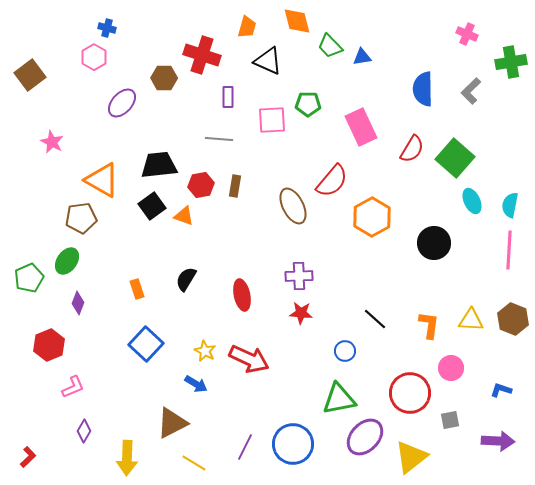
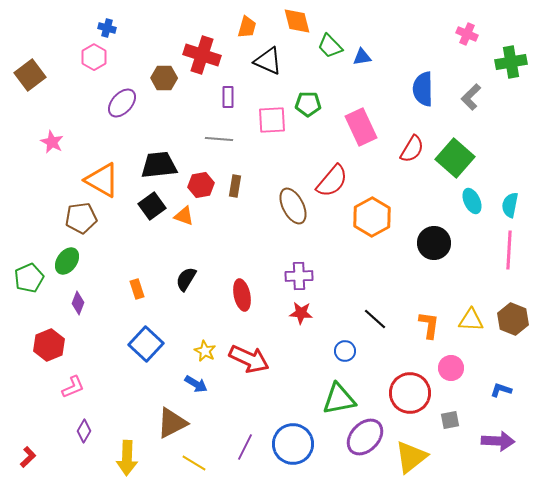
gray L-shape at (471, 91): moved 6 px down
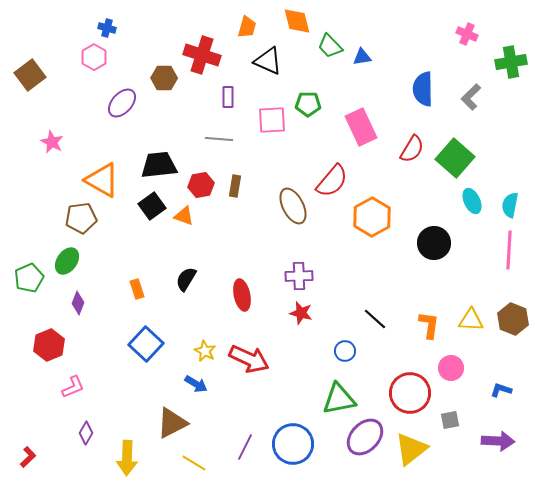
red star at (301, 313): rotated 10 degrees clockwise
purple diamond at (84, 431): moved 2 px right, 2 px down
yellow triangle at (411, 457): moved 8 px up
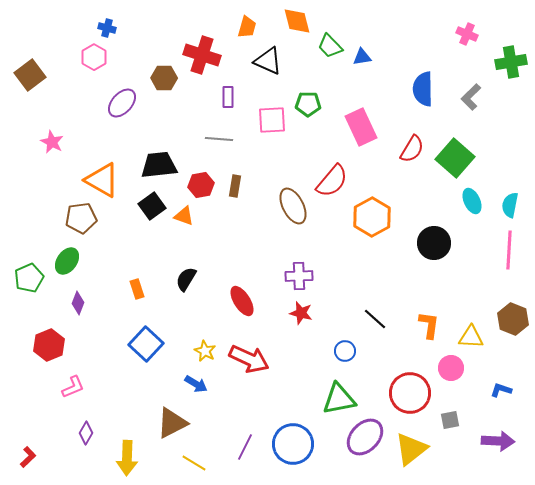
red ellipse at (242, 295): moved 6 px down; rotated 20 degrees counterclockwise
yellow triangle at (471, 320): moved 17 px down
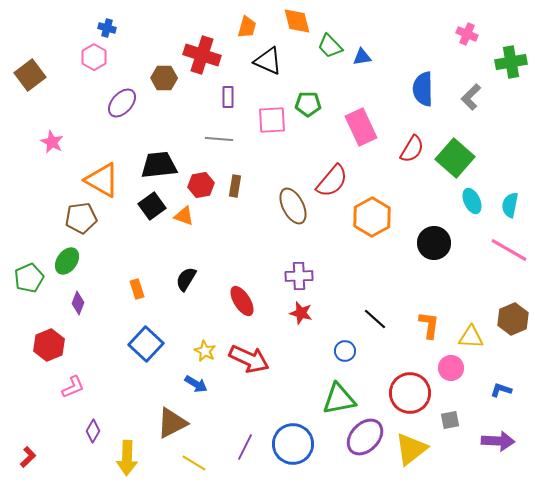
pink line at (509, 250): rotated 63 degrees counterclockwise
brown hexagon at (513, 319): rotated 16 degrees clockwise
purple diamond at (86, 433): moved 7 px right, 2 px up
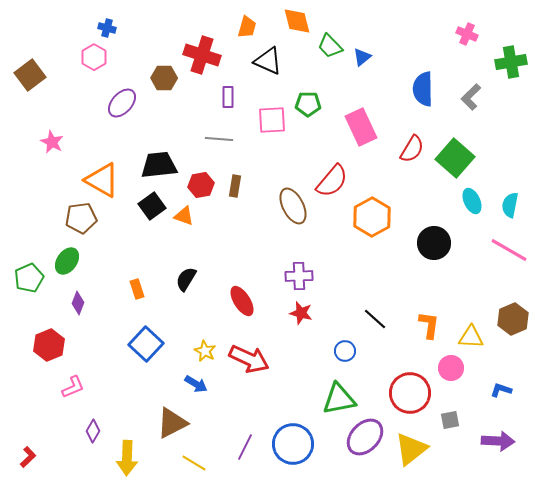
blue triangle at (362, 57): rotated 30 degrees counterclockwise
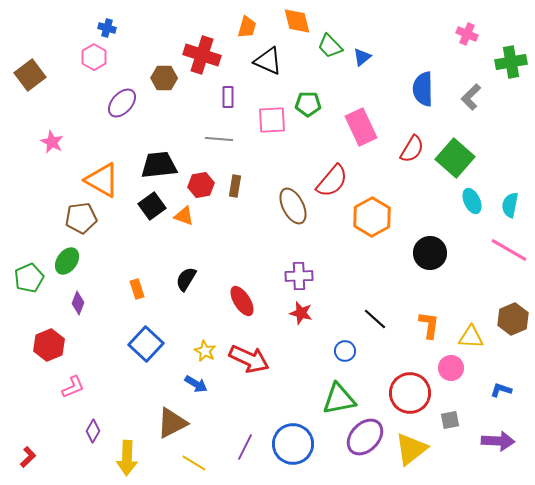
black circle at (434, 243): moved 4 px left, 10 px down
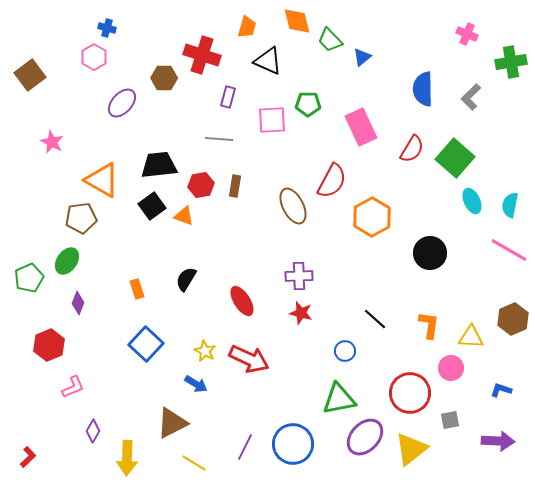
green trapezoid at (330, 46): moved 6 px up
purple rectangle at (228, 97): rotated 15 degrees clockwise
red semicircle at (332, 181): rotated 12 degrees counterclockwise
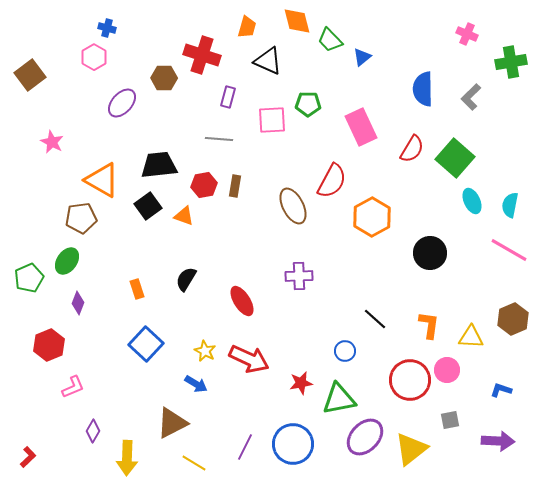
red hexagon at (201, 185): moved 3 px right
black square at (152, 206): moved 4 px left
red star at (301, 313): moved 70 px down; rotated 25 degrees counterclockwise
pink circle at (451, 368): moved 4 px left, 2 px down
red circle at (410, 393): moved 13 px up
